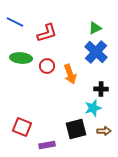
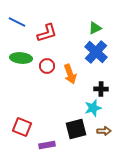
blue line: moved 2 px right
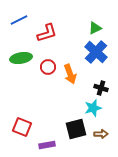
blue line: moved 2 px right, 2 px up; rotated 54 degrees counterclockwise
green ellipse: rotated 15 degrees counterclockwise
red circle: moved 1 px right, 1 px down
black cross: moved 1 px up; rotated 16 degrees clockwise
brown arrow: moved 3 px left, 3 px down
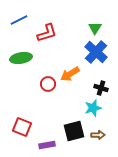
green triangle: rotated 32 degrees counterclockwise
red circle: moved 17 px down
orange arrow: rotated 78 degrees clockwise
black square: moved 2 px left, 2 px down
brown arrow: moved 3 px left, 1 px down
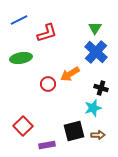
red square: moved 1 px right, 1 px up; rotated 24 degrees clockwise
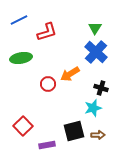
red L-shape: moved 1 px up
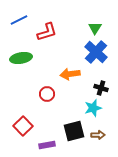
orange arrow: rotated 24 degrees clockwise
red circle: moved 1 px left, 10 px down
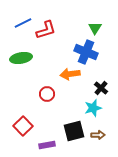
blue line: moved 4 px right, 3 px down
red L-shape: moved 1 px left, 2 px up
blue cross: moved 10 px left; rotated 20 degrees counterclockwise
black cross: rotated 24 degrees clockwise
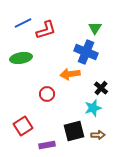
red square: rotated 12 degrees clockwise
